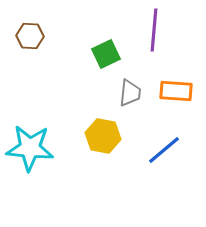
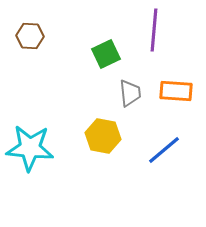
gray trapezoid: rotated 12 degrees counterclockwise
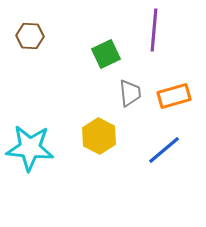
orange rectangle: moved 2 px left, 5 px down; rotated 20 degrees counterclockwise
yellow hexagon: moved 4 px left; rotated 16 degrees clockwise
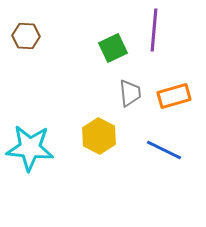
brown hexagon: moved 4 px left
green square: moved 7 px right, 6 px up
blue line: rotated 66 degrees clockwise
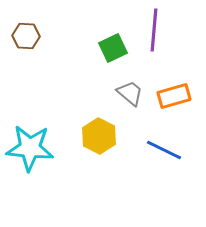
gray trapezoid: rotated 44 degrees counterclockwise
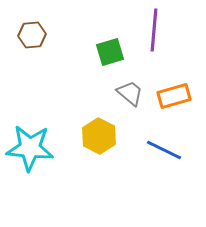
brown hexagon: moved 6 px right, 1 px up; rotated 8 degrees counterclockwise
green square: moved 3 px left, 4 px down; rotated 8 degrees clockwise
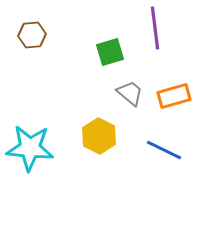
purple line: moved 1 px right, 2 px up; rotated 12 degrees counterclockwise
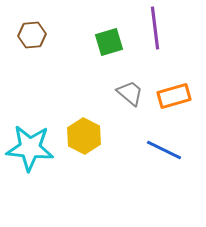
green square: moved 1 px left, 10 px up
yellow hexagon: moved 15 px left
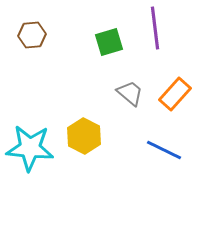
orange rectangle: moved 1 px right, 2 px up; rotated 32 degrees counterclockwise
